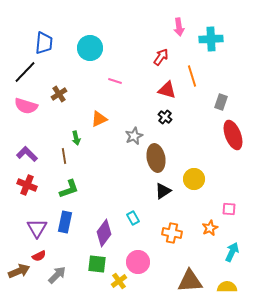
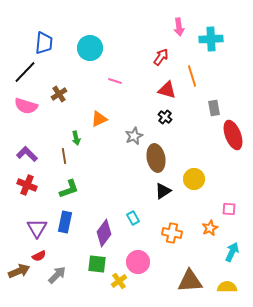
gray rectangle: moved 7 px left, 6 px down; rotated 28 degrees counterclockwise
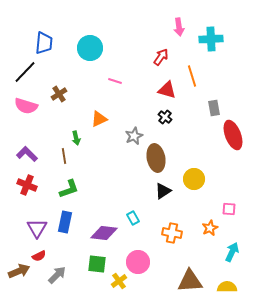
purple diamond: rotated 60 degrees clockwise
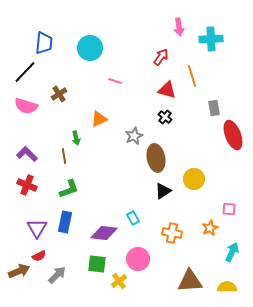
pink circle: moved 3 px up
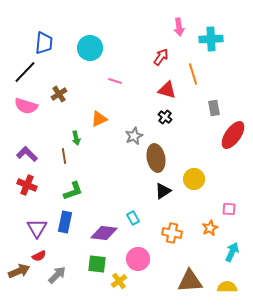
orange line: moved 1 px right, 2 px up
red ellipse: rotated 56 degrees clockwise
green L-shape: moved 4 px right, 2 px down
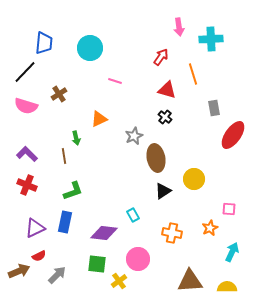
cyan rectangle: moved 3 px up
purple triangle: moved 2 px left; rotated 35 degrees clockwise
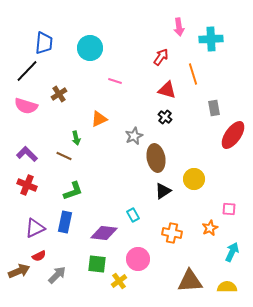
black line: moved 2 px right, 1 px up
brown line: rotated 56 degrees counterclockwise
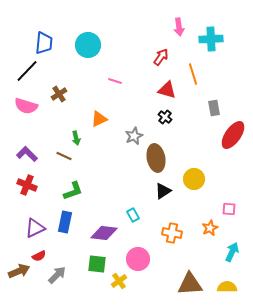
cyan circle: moved 2 px left, 3 px up
brown triangle: moved 3 px down
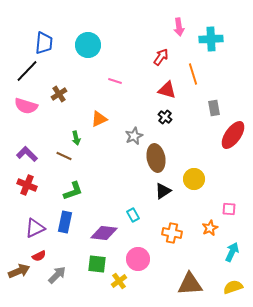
yellow semicircle: moved 6 px right; rotated 18 degrees counterclockwise
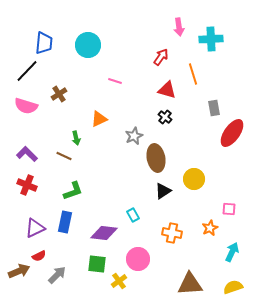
red ellipse: moved 1 px left, 2 px up
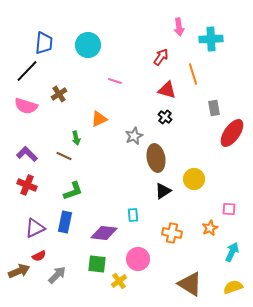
cyan rectangle: rotated 24 degrees clockwise
brown triangle: rotated 36 degrees clockwise
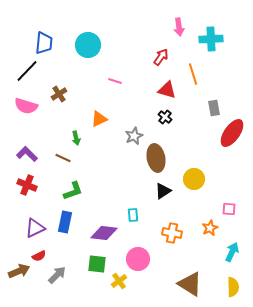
brown line: moved 1 px left, 2 px down
yellow semicircle: rotated 108 degrees clockwise
